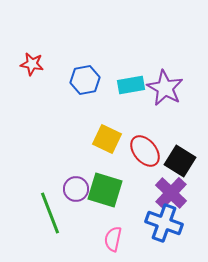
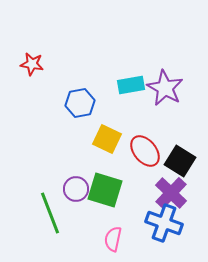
blue hexagon: moved 5 px left, 23 px down
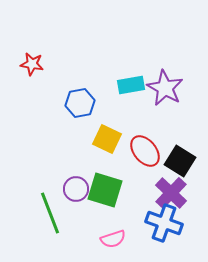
pink semicircle: rotated 120 degrees counterclockwise
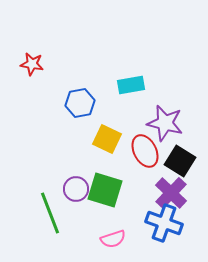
purple star: moved 35 px down; rotated 15 degrees counterclockwise
red ellipse: rotated 12 degrees clockwise
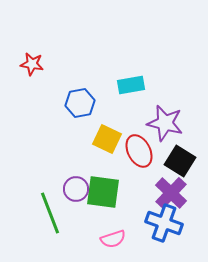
red ellipse: moved 6 px left
green square: moved 2 px left, 2 px down; rotated 9 degrees counterclockwise
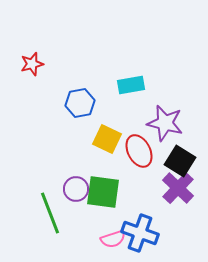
red star: rotated 25 degrees counterclockwise
purple cross: moved 7 px right, 5 px up
blue cross: moved 24 px left, 10 px down
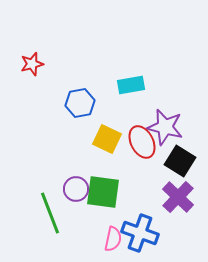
purple star: moved 4 px down
red ellipse: moved 3 px right, 9 px up
purple cross: moved 9 px down
pink semicircle: rotated 60 degrees counterclockwise
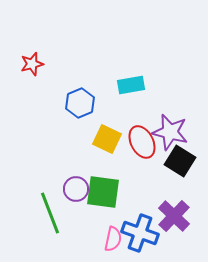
blue hexagon: rotated 12 degrees counterclockwise
purple star: moved 5 px right, 5 px down
purple cross: moved 4 px left, 19 px down
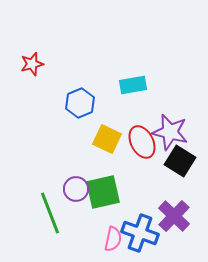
cyan rectangle: moved 2 px right
green square: rotated 21 degrees counterclockwise
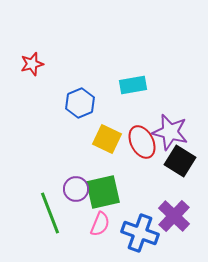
pink semicircle: moved 13 px left, 15 px up; rotated 10 degrees clockwise
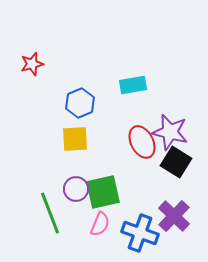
yellow square: moved 32 px left; rotated 28 degrees counterclockwise
black square: moved 4 px left, 1 px down
